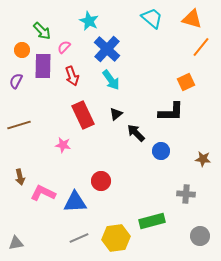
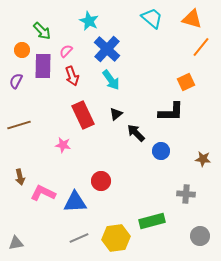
pink semicircle: moved 2 px right, 4 px down
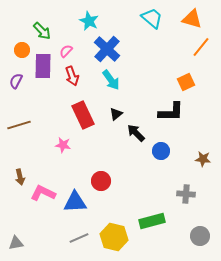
yellow hexagon: moved 2 px left, 1 px up; rotated 20 degrees clockwise
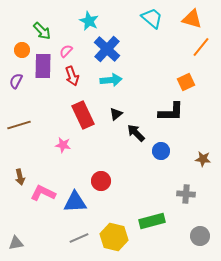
cyan arrow: rotated 60 degrees counterclockwise
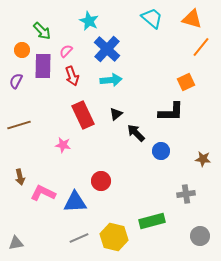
gray cross: rotated 12 degrees counterclockwise
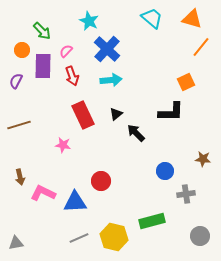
blue circle: moved 4 px right, 20 px down
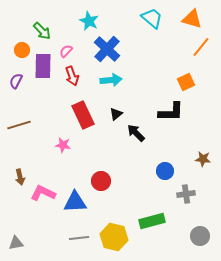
gray line: rotated 18 degrees clockwise
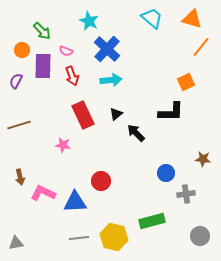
pink semicircle: rotated 112 degrees counterclockwise
blue circle: moved 1 px right, 2 px down
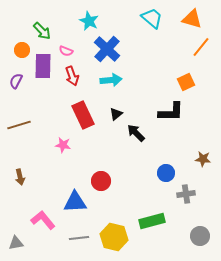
pink L-shape: moved 27 px down; rotated 25 degrees clockwise
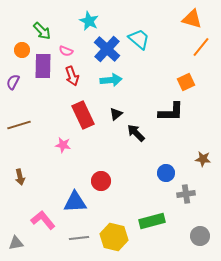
cyan trapezoid: moved 13 px left, 21 px down
purple semicircle: moved 3 px left, 1 px down
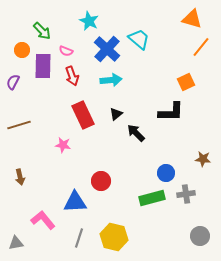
green rectangle: moved 23 px up
gray line: rotated 66 degrees counterclockwise
